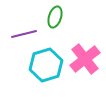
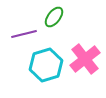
green ellipse: moved 1 px left; rotated 20 degrees clockwise
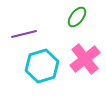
green ellipse: moved 23 px right
cyan hexagon: moved 4 px left, 1 px down
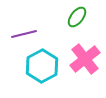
cyan hexagon: rotated 12 degrees counterclockwise
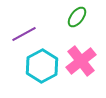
purple line: rotated 15 degrees counterclockwise
pink cross: moved 4 px left, 2 px down
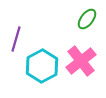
green ellipse: moved 10 px right, 2 px down
purple line: moved 8 px left, 5 px down; rotated 45 degrees counterclockwise
